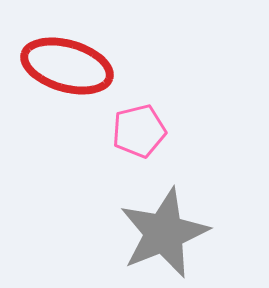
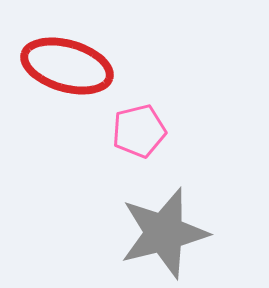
gray star: rotated 8 degrees clockwise
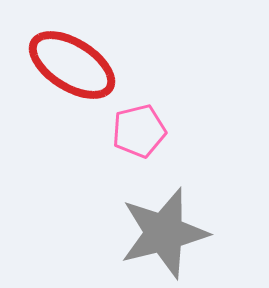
red ellipse: moved 5 px right, 1 px up; rotated 16 degrees clockwise
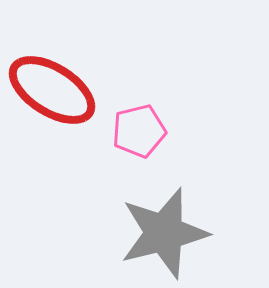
red ellipse: moved 20 px left, 25 px down
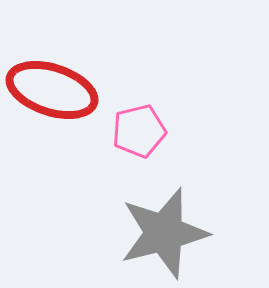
red ellipse: rotated 14 degrees counterclockwise
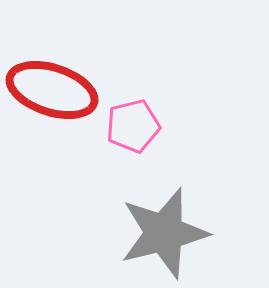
pink pentagon: moved 6 px left, 5 px up
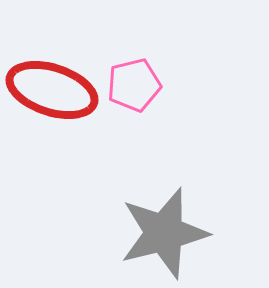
pink pentagon: moved 1 px right, 41 px up
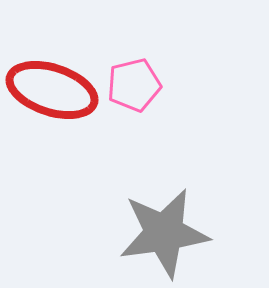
gray star: rotated 6 degrees clockwise
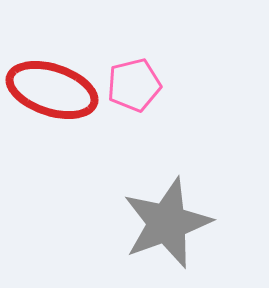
gray star: moved 3 px right, 10 px up; rotated 12 degrees counterclockwise
